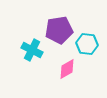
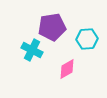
purple pentagon: moved 7 px left, 3 px up
cyan hexagon: moved 5 px up; rotated 10 degrees counterclockwise
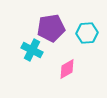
purple pentagon: moved 1 px left, 1 px down
cyan hexagon: moved 6 px up
